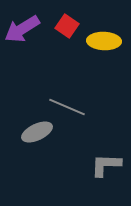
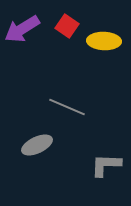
gray ellipse: moved 13 px down
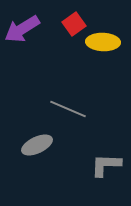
red square: moved 7 px right, 2 px up; rotated 20 degrees clockwise
yellow ellipse: moved 1 px left, 1 px down
gray line: moved 1 px right, 2 px down
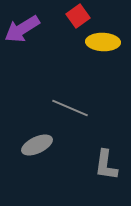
red square: moved 4 px right, 8 px up
gray line: moved 2 px right, 1 px up
gray L-shape: rotated 84 degrees counterclockwise
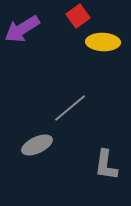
gray line: rotated 63 degrees counterclockwise
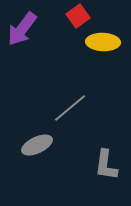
purple arrow: rotated 21 degrees counterclockwise
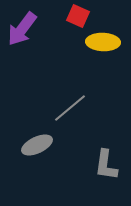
red square: rotated 30 degrees counterclockwise
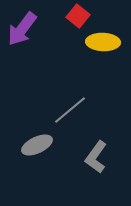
red square: rotated 15 degrees clockwise
gray line: moved 2 px down
gray L-shape: moved 10 px left, 8 px up; rotated 28 degrees clockwise
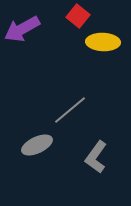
purple arrow: rotated 24 degrees clockwise
